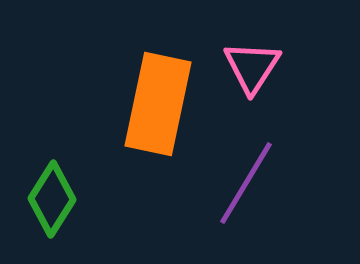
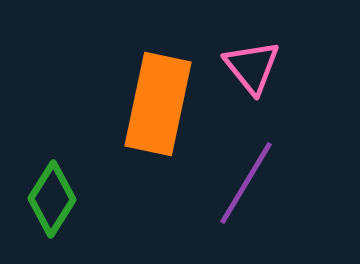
pink triangle: rotated 12 degrees counterclockwise
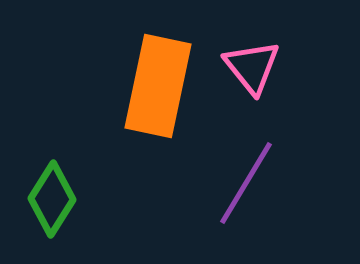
orange rectangle: moved 18 px up
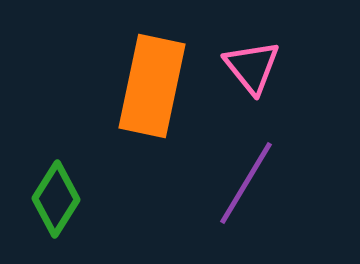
orange rectangle: moved 6 px left
green diamond: moved 4 px right
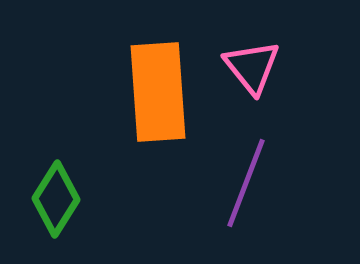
orange rectangle: moved 6 px right, 6 px down; rotated 16 degrees counterclockwise
purple line: rotated 10 degrees counterclockwise
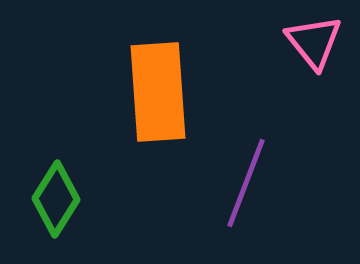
pink triangle: moved 62 px right, 25 px up
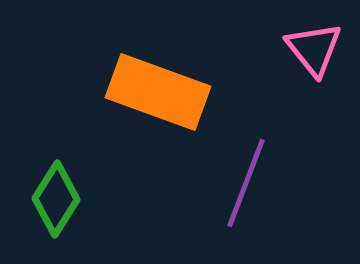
pink triangle: moved 7 px down
orange rectangle: rotated 66 degrees counterclockwise
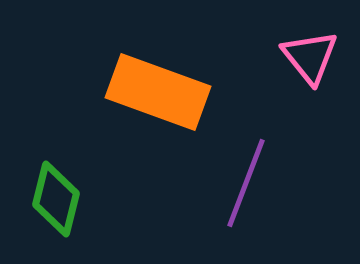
pink triangle: moved 4 px left, 8 px down
green diamond: rotated 18 degrees counterclockwise
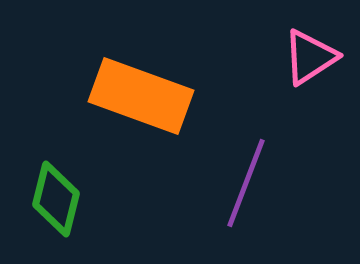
pink triangle: rotated 36 degrees clockwise
orange rectangle: moved 17 px left, 4 px down
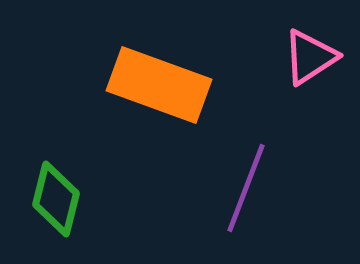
orange rectangle: moved 18 px right, 11 px up
purple line: moved 5 px down
